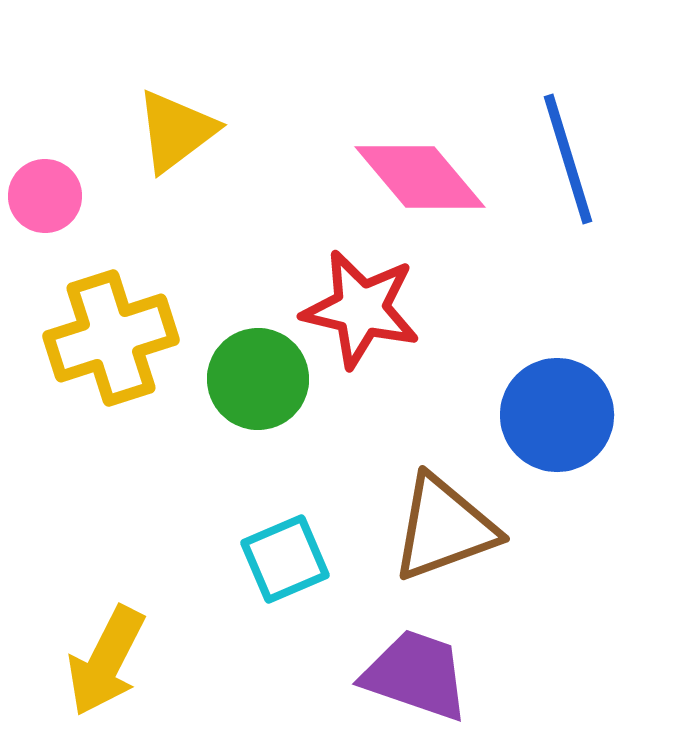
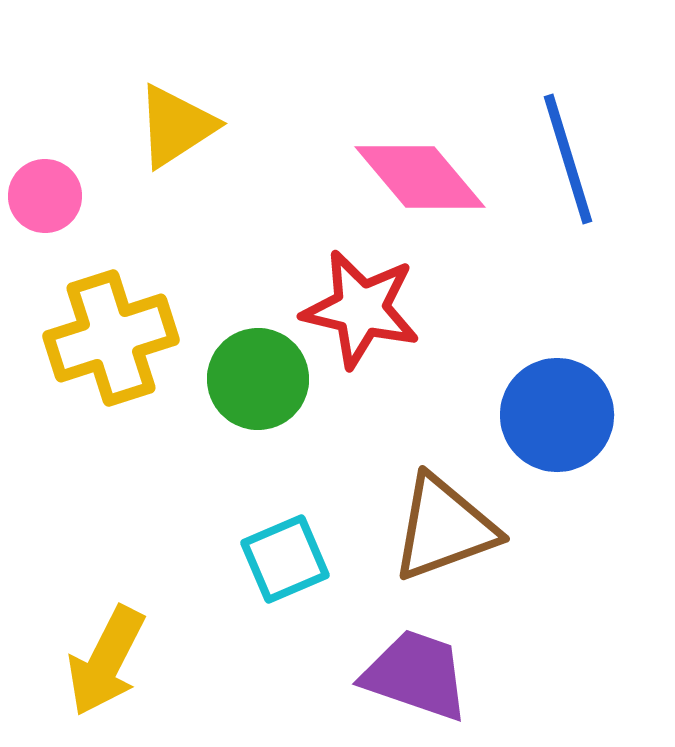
yellow triangle: moved 5 px up; rotated 4 degrees clockwise
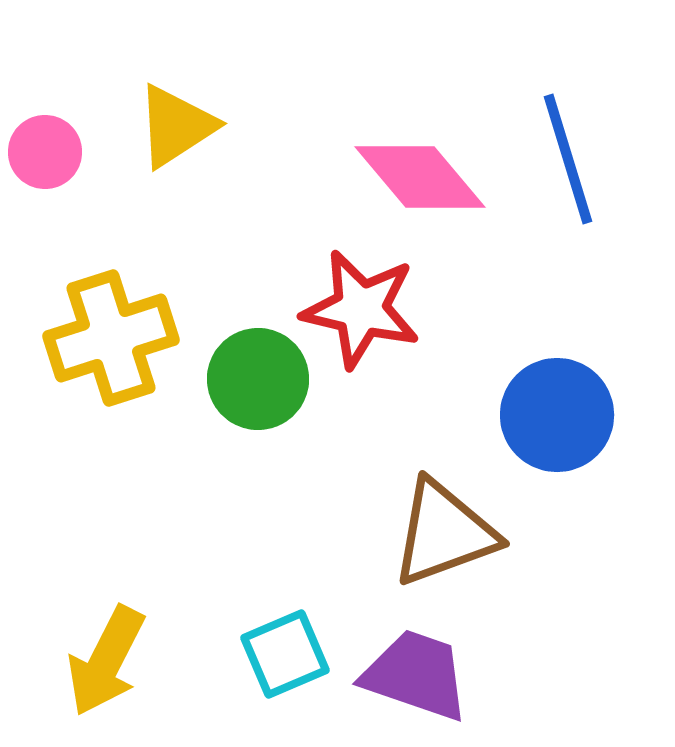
pink circle: moved 44 px up
brown triangle: moved 5 px down
cyan square: moved 95 px down
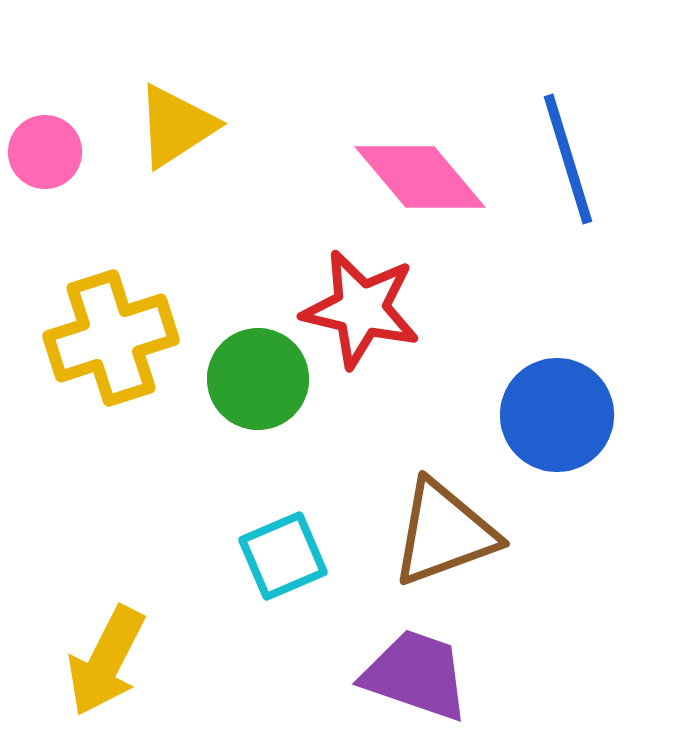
cyan square: moved 2 px left, 98 px up
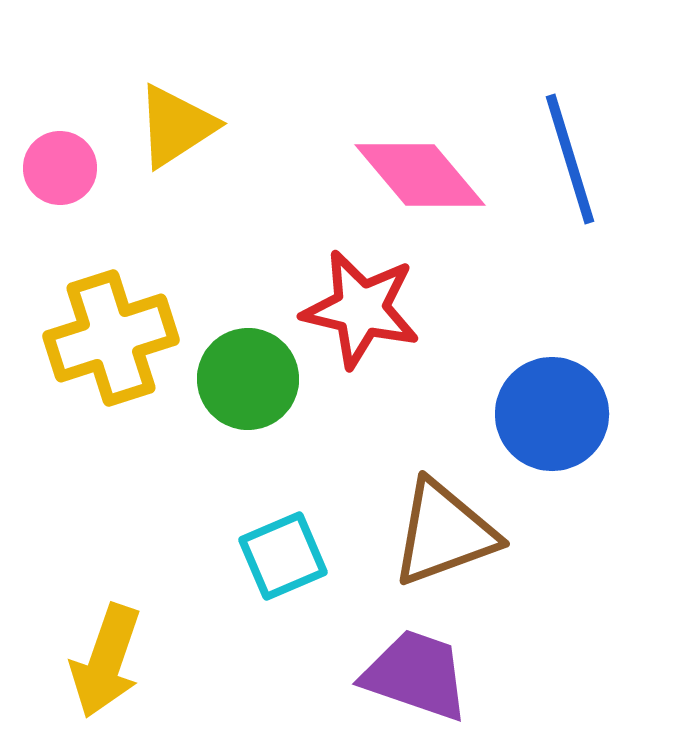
pink circle: moved 15 px right, 16 px down
blue line: moved 2 px right
pink diamond: moved 2 px up
green circle: moved 10 px left
blue circle: moved 5 px left, 1 px up
yellow arrow: rotated 8 degrees counterclockwise
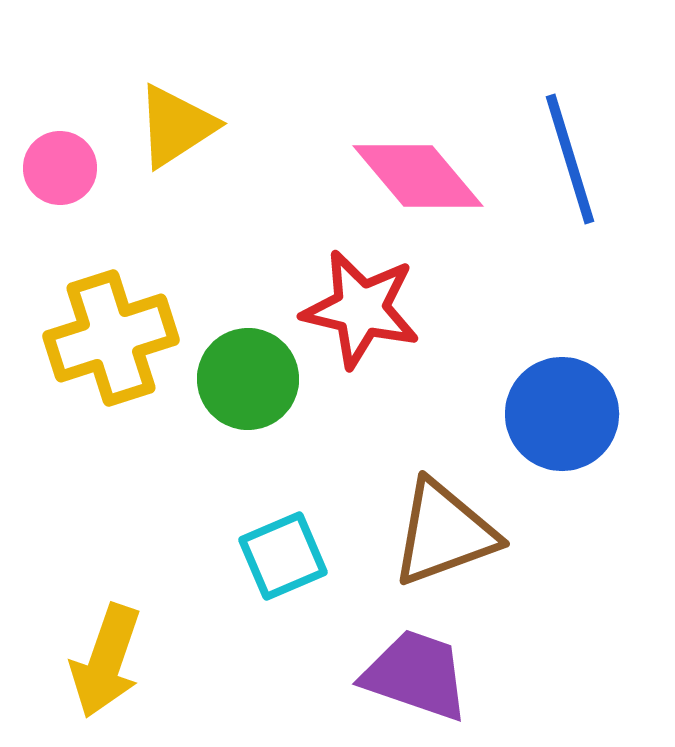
pink diamond: moved 2 px left, 1 px down
blue circle: moved 10 px right
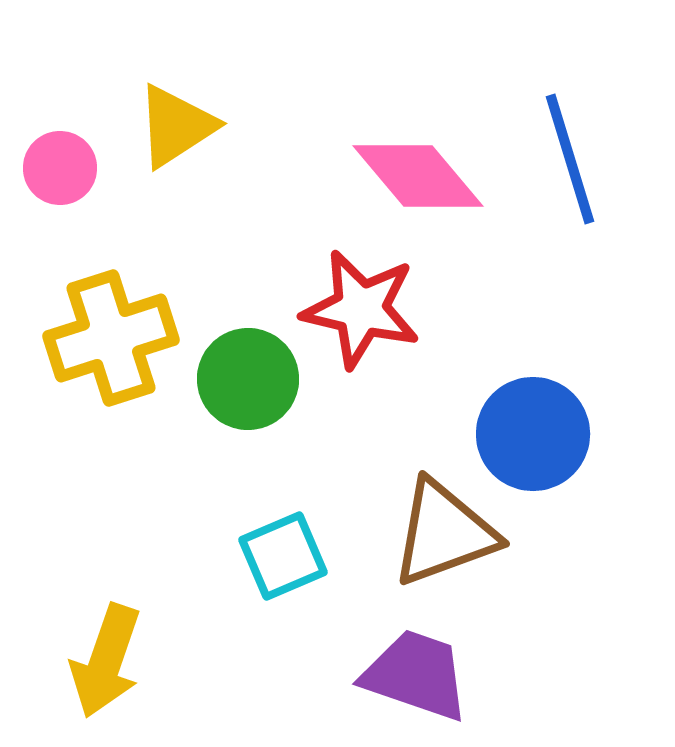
blue circle: moved 29 px left, 20 px down
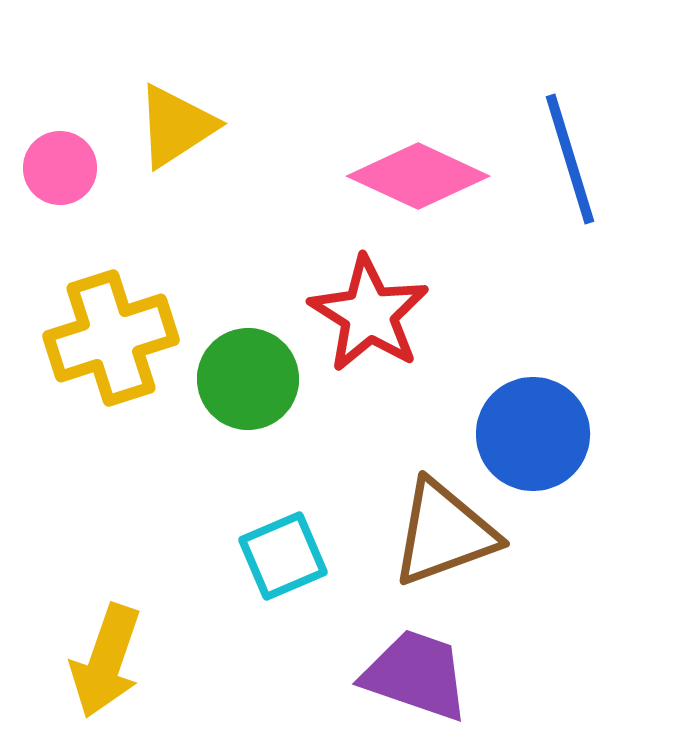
pink diamond: rotated 25 degrees counterclockwise
red star: moved 8 px right, 5 px down; rotated 19 degrees clockwise
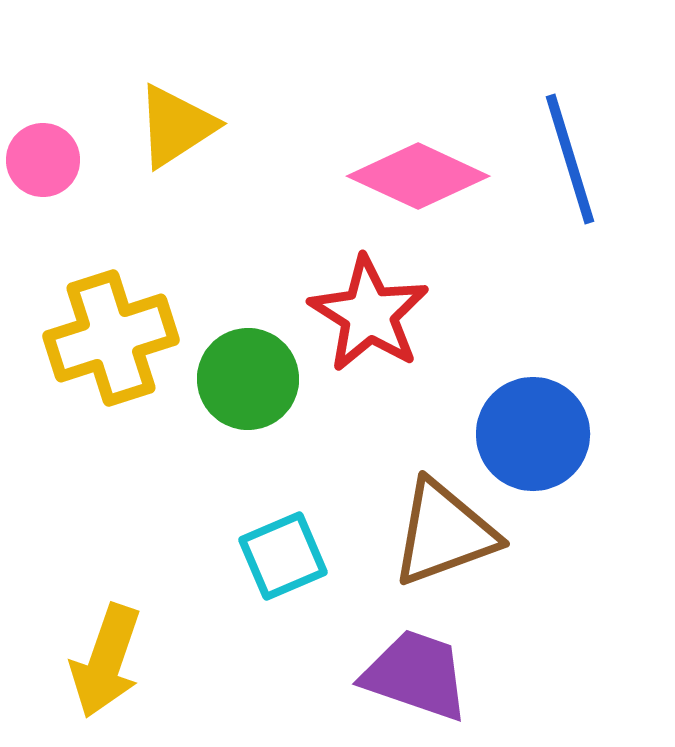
pink circle: moved 17 px left, 8 px up
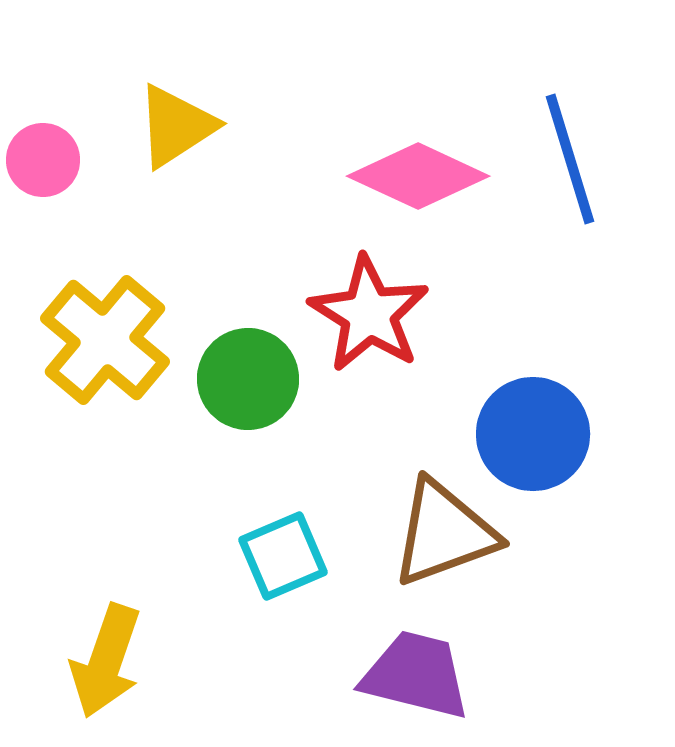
yellow cross: moved 6 px left, 2 px down; rotated 32 degrees counterclockwise
purple trapezoid: rotated 5 degrees counterclockwise
